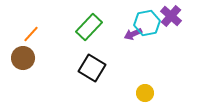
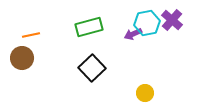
purple cross: moved 1 px right, 4 px down
green rectangle: rotated 32 degrees clockwise
orange line: moved 1 px down; rotated 36 degrees clockwise
brown circle: moved 1 px left
black square: rotated 16 degrees clockwise
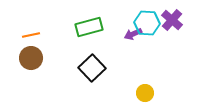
cyan hexagon: rotated 15 degrees clockwise
brown circle: moved 9 px right
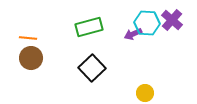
orange line: moved 3 px left, 3 px down; rotated 18 degrees clockwise
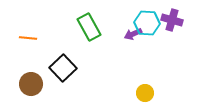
purple cross: rotated 25 degrees counterclockwise
green rectangle: rotated 76 degrees clockwise
brown circle: moved 26 px down
black square: moved 29 px left
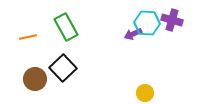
green rectangle: moved 23 px left
orange line: moved 1 px up; rotated 18 degrees counterclockwise
brown circle: moved 4 px right, 5 px up
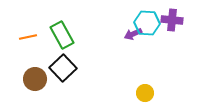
purple cross: rotated 10 degrees counterclockwise
green rectangle: moved 4 px left, 8 px down
